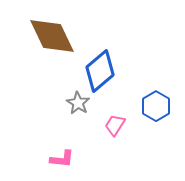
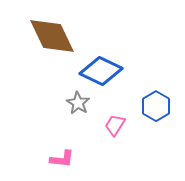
blue diamond: moved 1 px right; rotated 66 degrees clockwise
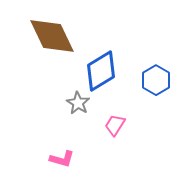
blue diamond: rotated 57 degrees counterclockwise
blue hexagon: moved 26 px up
pink L-shape: rotated 10 degrees clockwise
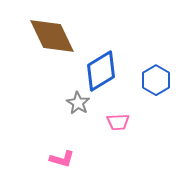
pink trapezoid: moved 3 px right, 3 px up; rotated 125 degrees counterclockwise
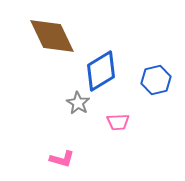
blue hexagon: rotated 16 degrees clockwise
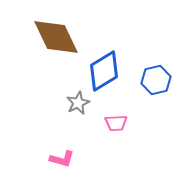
brown diamond: moved 4 px right, 1 px down
blue diamond: moved 3 px right
gray star: rotated 15 degrees clockwise
pink trapezoid: moved 2 px left, 1 px down
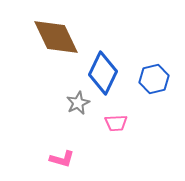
blue diamond: moved 1 px left, 2 px down; rotated 33 degrees counterclockwise
blue hexagon: moved 2 px left, 1 px up
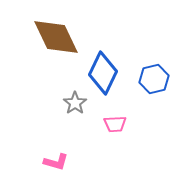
gray star: moved 3 px left; rotated 10 degrees counterclockwise
pink trapezoid: moved 1 px left, 1 px down
pink L-shape: moved 6 px left, 3 px down
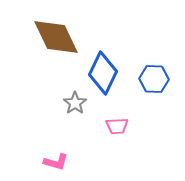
blue hexagon: rotated 16 degrees clockwise
pink trapezoid: moved 2 px right, 2 px down
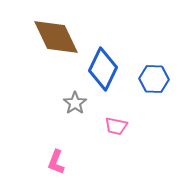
blue diamond: moved 4 px up
pink trapezoid: moved 1 px left; rotated 15 degrees clockwise
pink L-shape: rotated 95 degrees clockwise
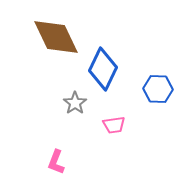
blue hexagon: moved 4 px right, 10 px down
pink trapezoid: moved 2 px left, 1 px up; rotated 20 degrees counterclockwise
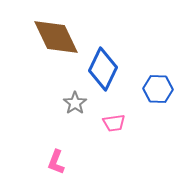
pink trapezoid: moved 2 px up
